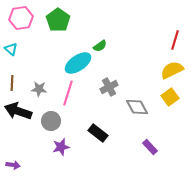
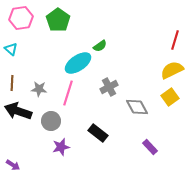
purple arrow: rotated 24 degrees clockwise
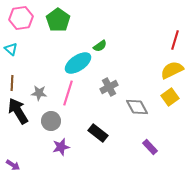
gray star: moved 4 px down
black arrow: rotated 40 degrees clockwise
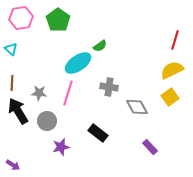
gray cross: rotated 36 degrees clockwise
gray circle: moved 4 px left
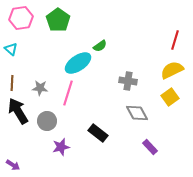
gray cross: moved 19 px right, 6 px up
gray star: moved 1 px right, 5 px up
gray diamond: moved 6 px down
